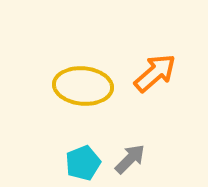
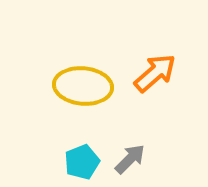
cyan pentagon: moved 1 px left, 1 px up
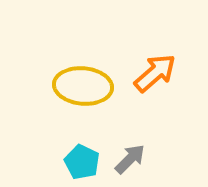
cyan pentagon: rotated 24 degrees counterclockwise
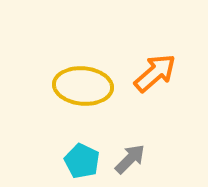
cyan pentagon: moved 1 px up
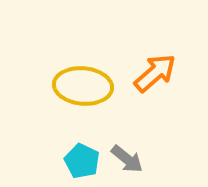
gray arrow: moved 3 px left; rotated 84 degrees clockwise
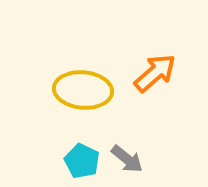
yellow ellipse: moved 4 px down
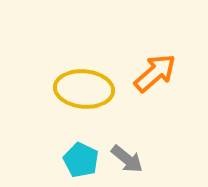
yellow ellipse: moved 1 px right, 1 px up
cyan pentagon: moved 1 px left, 1 px up
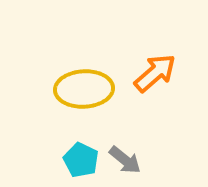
yellow ellipse: rotated 8 degrees counterclockwise
gray arrow: moved 2 px left, 1 px down
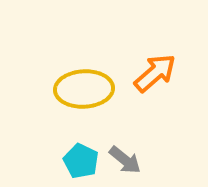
cyan pentagon: moved 1 px down
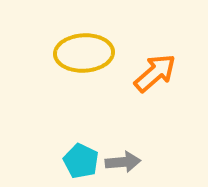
yellow ellipse: moved 36 px up
gray arrow: moved 2 px left, 2 px down; rotated 44 degrees counterclockwise
